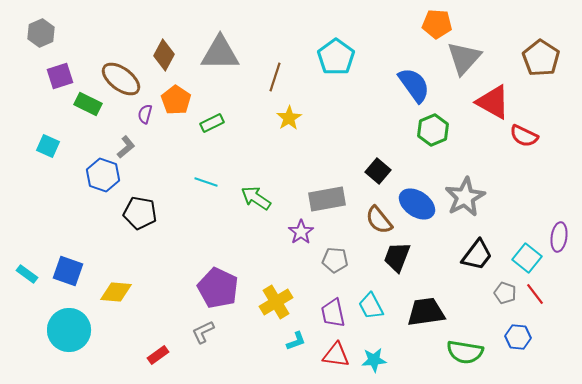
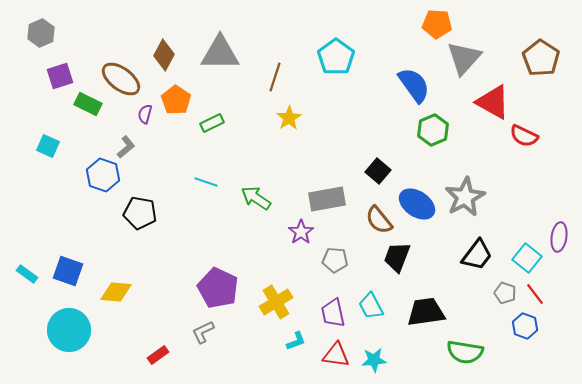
blue hexagon at (518, 337): moved 7 px right, 11 px up; rotated 15 degrees clockwise
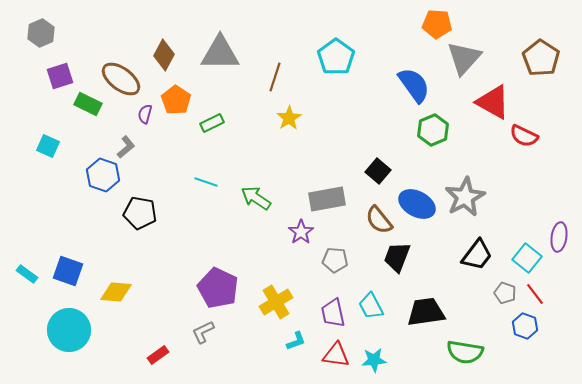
blue ellipse at (417, 204): rotated 6 degrees counterclockwise
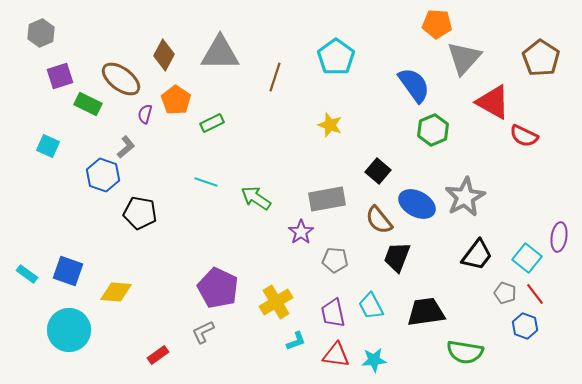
yellow star at (289, 118): moved 41 px right, 7 px down; rotated 20 degrees counterclockwise
